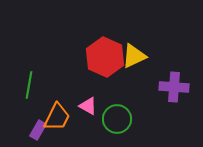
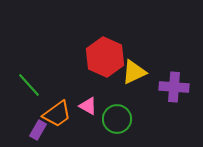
yellow triangle: moved 16 px down
green line: rotated 52 degrees counterclockwise
orange trapezoid: moved 3 px up; rotated 28 degrees clockwise
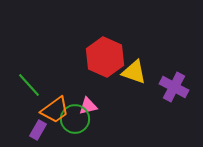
yellow triangle: rotated 44 degrees clockwise
purple cross: rotated 24 degrees clockwise
pink triangle: rotated 42 degrees counterclockwise
orange trapezoid: moved 2 px left, 4 px up
green circle: moved 42 px left
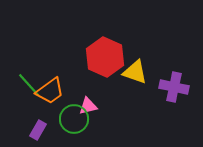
yellow triangle: moved 1 px right
purple cross: rotated 16 degrees counterclockwise
orange trapezoid: moved 5 px left, 19 px up
green circle: moved 1 px left
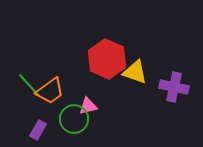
red hexagon: moved 2 px right, 2 px down
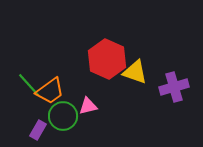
purple cross: rotated 28 degrees counterclockwise
green circle: moved 11 px left, 3 px up
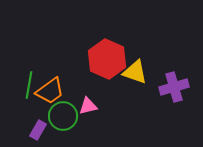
green line: rotated 52 degrees clockwise
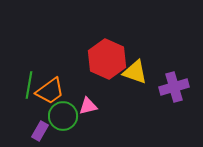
purple rectangle: moved 2 px right, 1 px down
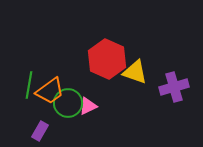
pink triangle: rotated 12 degrees counterclockwise
green circle: moved 5 px right, 13 px up
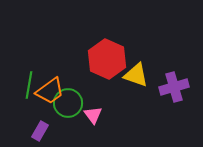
yellow triangle: moved 1 px right, 3 px down
pink triangle: moved 5 px right, 9 px down; rotated 42 degrees counterclockwise
